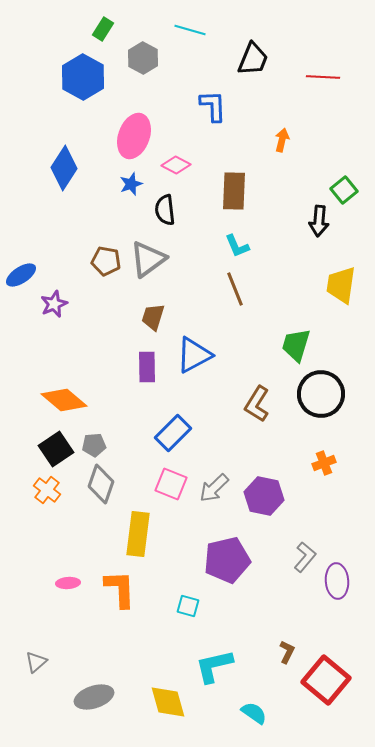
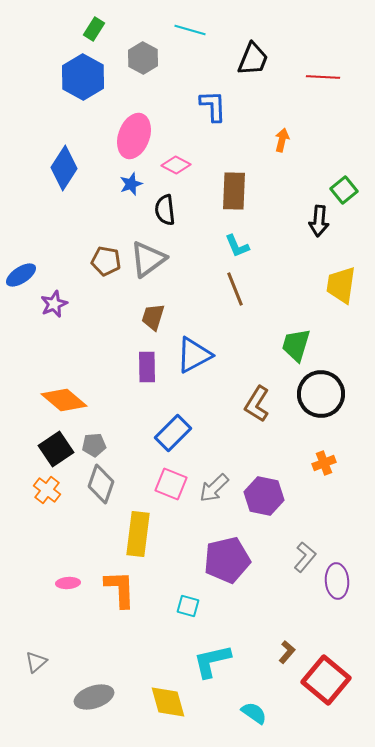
green rectangle at (103, 29): moved 9 px left
brown L-shape at (287, 652): rotated 15 degrees clockwise
cyan L-shape at (214, 666): moved 2 px left, 5 px up
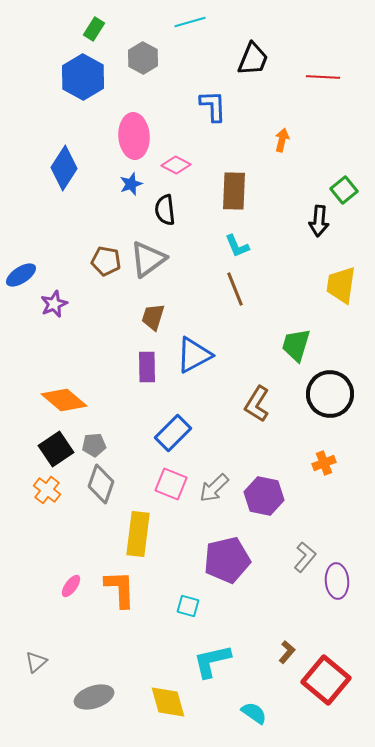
cyan line at (190, 30): moved 8 px up; rotated 32 degrees counterclockwise
pink ellipse at (134, 136): rotated 24 degrees counterclockwise
black circle at (321, 394): moved 9 px right
pink ellipse at (68, 583): moved 3 px right, 3 px down; rotated 50 degrees counterclockwise
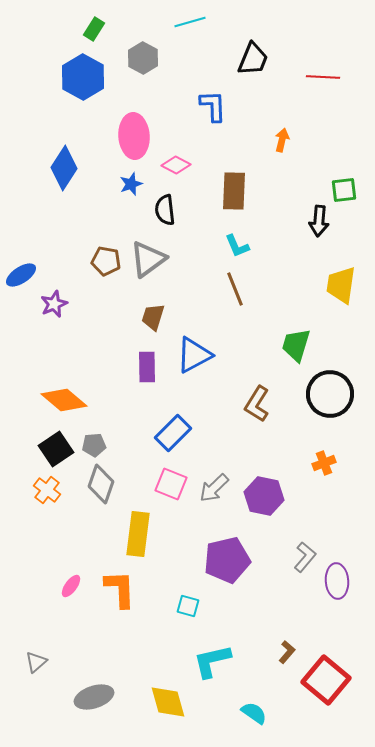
green square at (344, 190): rotated 32 degrees clockwise
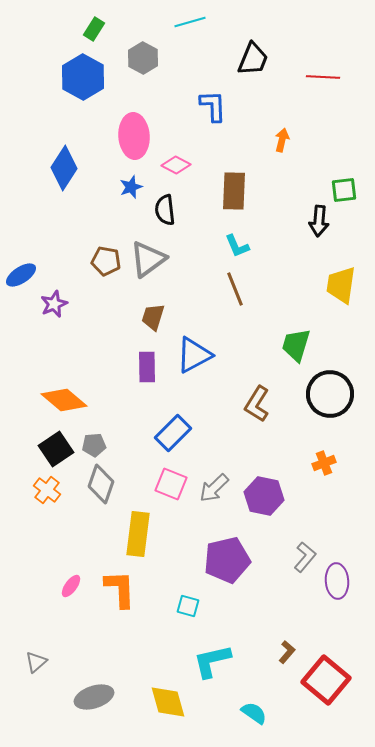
blue star at (131, 184): moved 3 px down
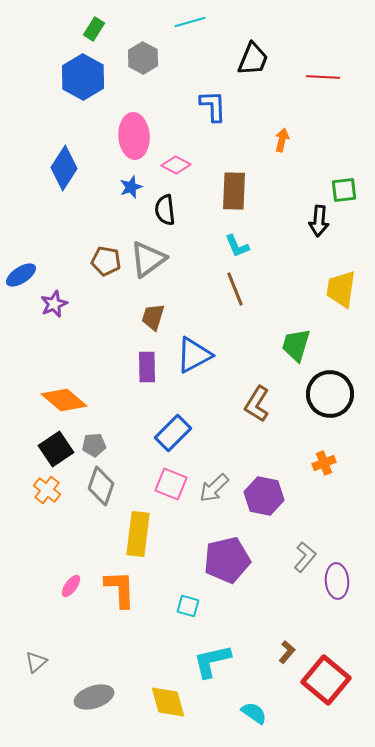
yellow trapezoid at (341, 285): moved 4 px down
gray diamond at (101, 484): moved 2 px down
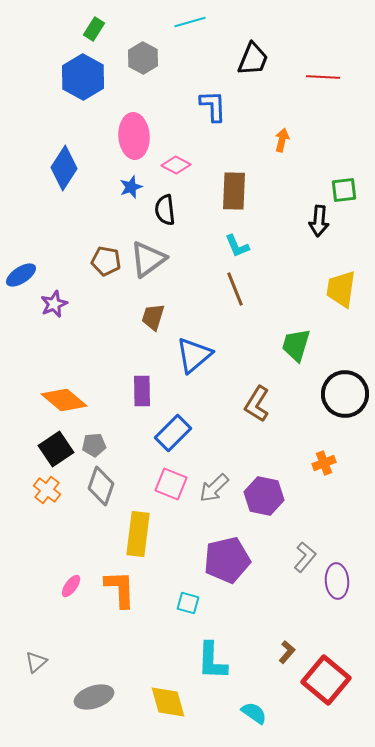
blue triangle at (194, 355): rotated 12 degrees counterclockwise
purple rectangle at (147, 367): moved 5 px left, 24 px down
black circle at (330, 394): moved 15 px right
cyan square at (188, 606): moved 3 px up
cyan L-shape at (212, 661): rotated 75 degrees counterclockwise
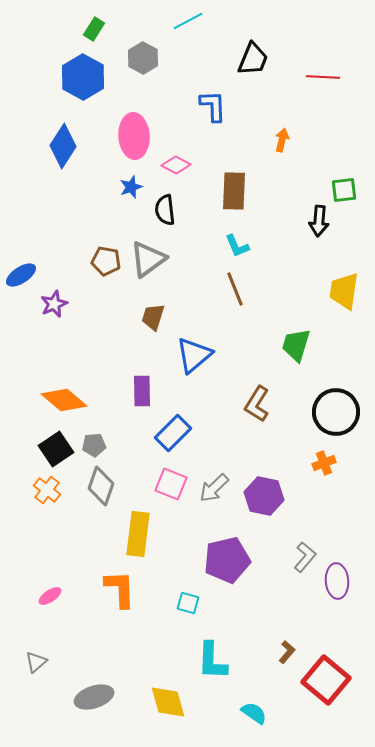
cyan line at (190, 22): moved 2 px left, 1 px up; rotated 12 degrees counterclockwise
blue diamond at (64, 168): moved 1 px left, 22 px up
yellow trapezoid at (341, 289): moved 3 px right, 2 px down
black circle at (345, 394): moved 9 px left, 18 px down
pink ellipse at (71, 586): moved 21 px left, 10 px down; rotated 20 degrees clockwise
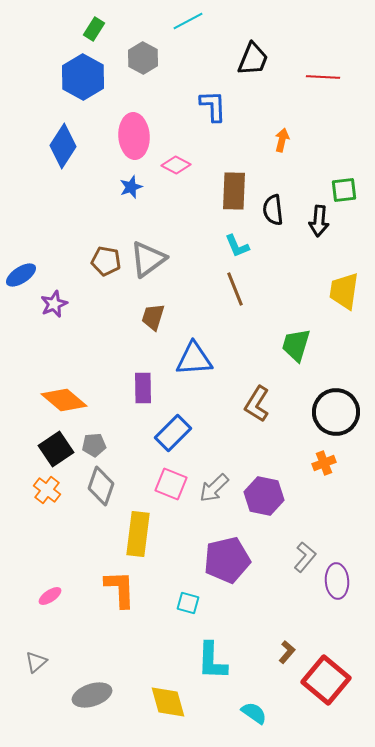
black semicircle at (165, 210): moved 108 px right
blue triangle at (194, 355): moved 4 px down; rotated 36 degrees clockwise
purple rectangle at (142, 391): moved 1 px right, 3 px up
gray ellipse at (94, 697): moved 2 px left, 2 px up
